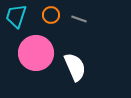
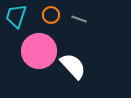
pink circle: moved 3 px right, 2 px up
white semicircle: moved 2 px left, 1 px up; rotated 20 degrees counterclockwise
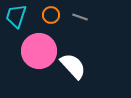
gray line: moved 1 px right, 2 px up
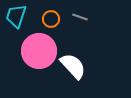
orange circle: moved 4 px down
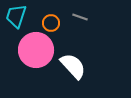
orange circle: moved 4 px down
pink circle: moved 3 px left, 1 px up
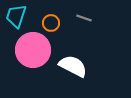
gray line: moved 4 px right, 1 px down
pink circle: moved 3 px left
white semicircle: rotated 20 degrees counterclockwise
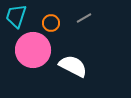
gray line: rotated 49 degrees counterclockwise
